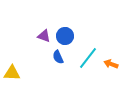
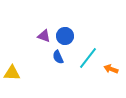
orange arrow: moved 5 px down
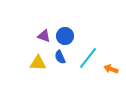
blue semicircle: moved 2 px right
yellow triangle: moved 26 px right, 10 px up
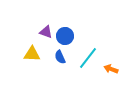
purple triangle: moved 2 px right, 4 px up
yellow triangle: moved 6 px left, 9 px up
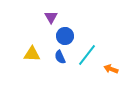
purple triangle: moved 5 px right, 15 px up; rotated 40 degrees clockwise
cyan line: moved 1 px left, 3 px up
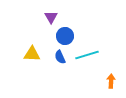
cyan line: rotated 35 degrees clockwise
orange arrow: moved 12 px down; rotated 72 degrees clockwise
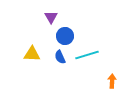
orange arrow: moved 1 px right
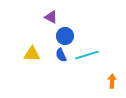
purple triangle: rotated 32 degrees counterclockwise
blue semicircle: moved 1 px right, 2 px up
